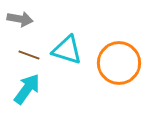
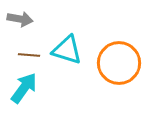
brown line: rotated 15 degrees counterclockwise
cyan arrow: moved 3 px left, 1 px up
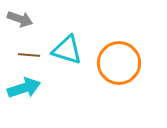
gray arrow: rotated 10 degrees clockwise
cyan arrow: rotated 36 degrees clockwise
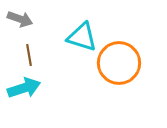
cyan triangle: moved 15 px right, 13 px up
brown line: rotated 75 degrees clockwise
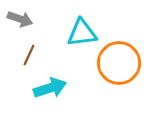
cyan triangle: moved 4 px up; rotated 24 degrees counterclockwise
brown line: rotated 35 degrees clockwise
cyan arrow: moved 26 px right
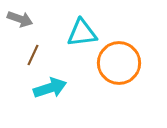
brown line: moved 4 px right
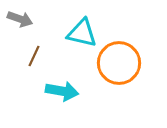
cyan triangle: rotated 20 degrees clockwise
brown line: moved 1 px right, 1 px down
cyan arrow: moved 12 px right, 3 px down; rotated 28 degrees clockwise
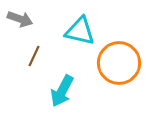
cyan triangle: moved 2 px left, 2 px up
cyan arrow: rotated 108 degrees clockwise
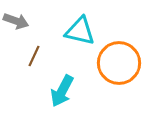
gray arrow: moved 4 px left, 2 px down
